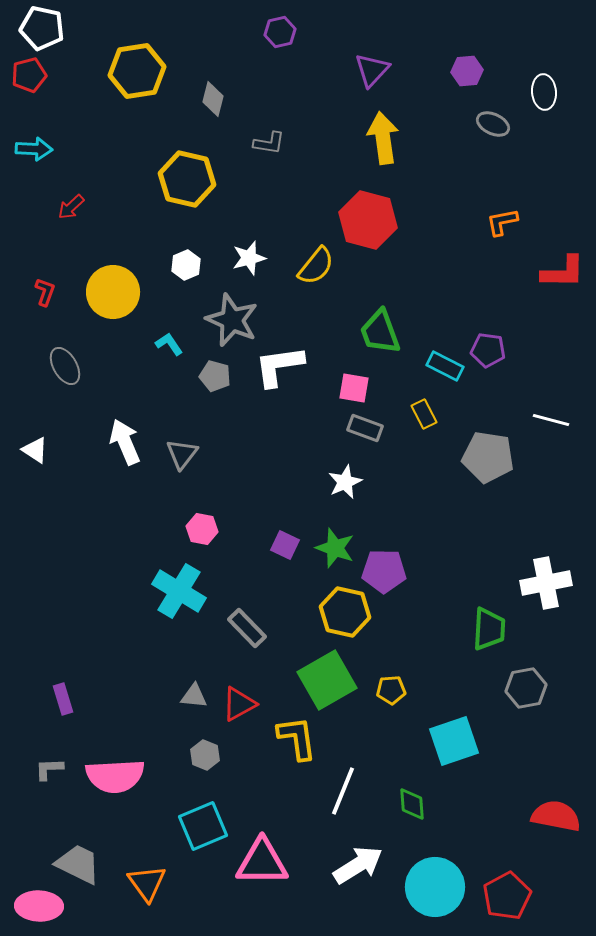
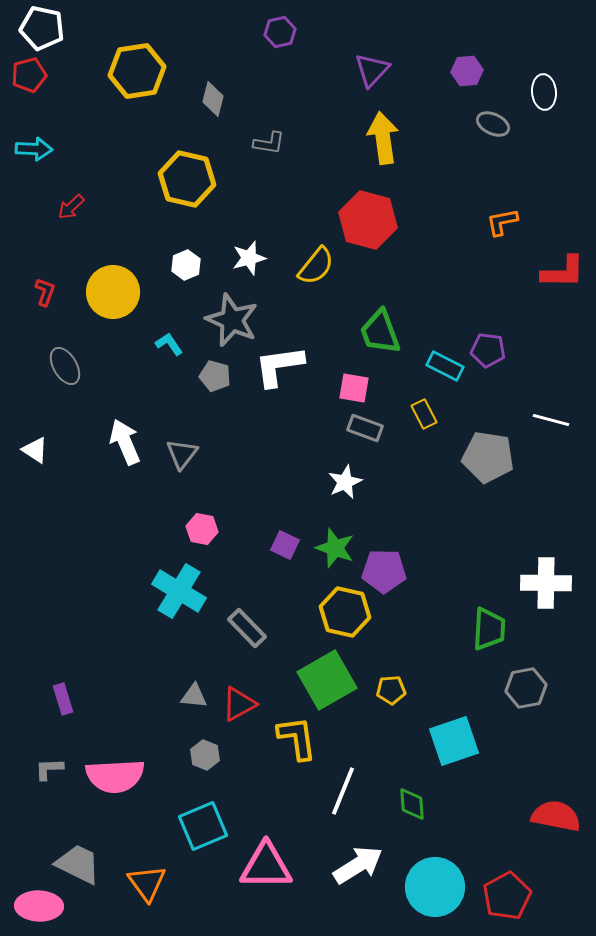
white cross at (546, 583): rotated 12 degrees clockwise
pink triangle at (262, 862): moved 4 px right, 4 px down
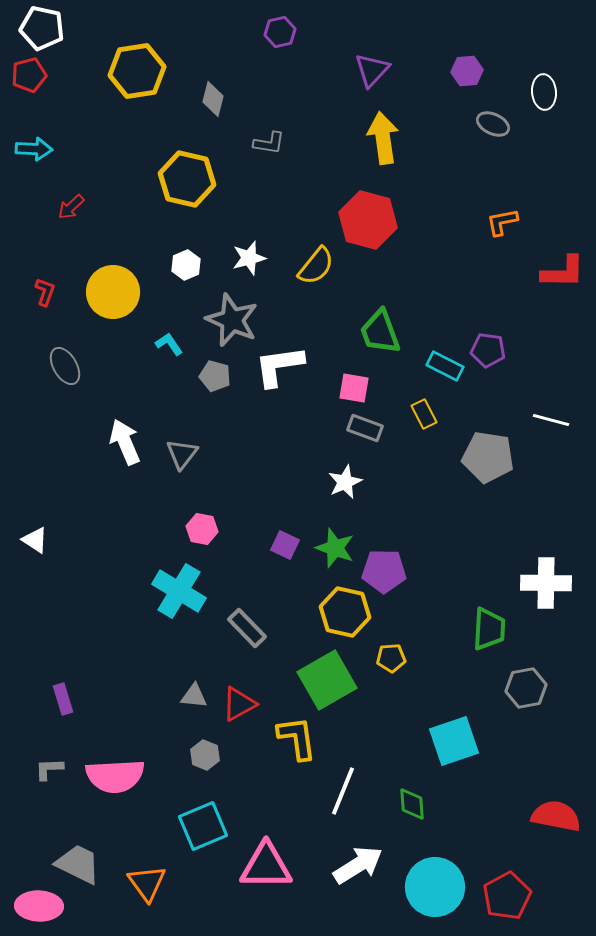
white triangle at (35, 450): moved 90 px down
yellow pentagon at (391, 690): moved 32 px up
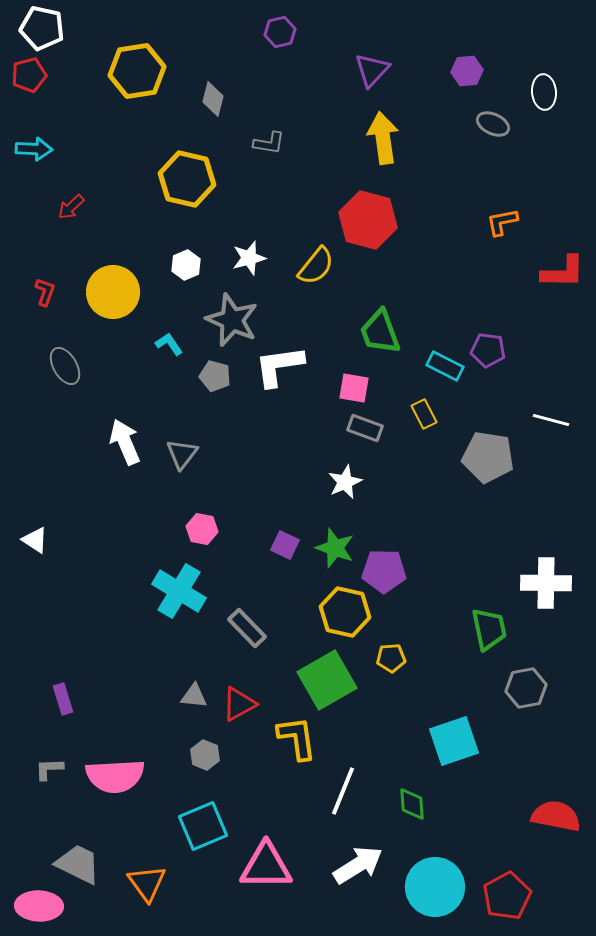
green trapezoid at (489, 629): rotated 15 degrees counterclockwise
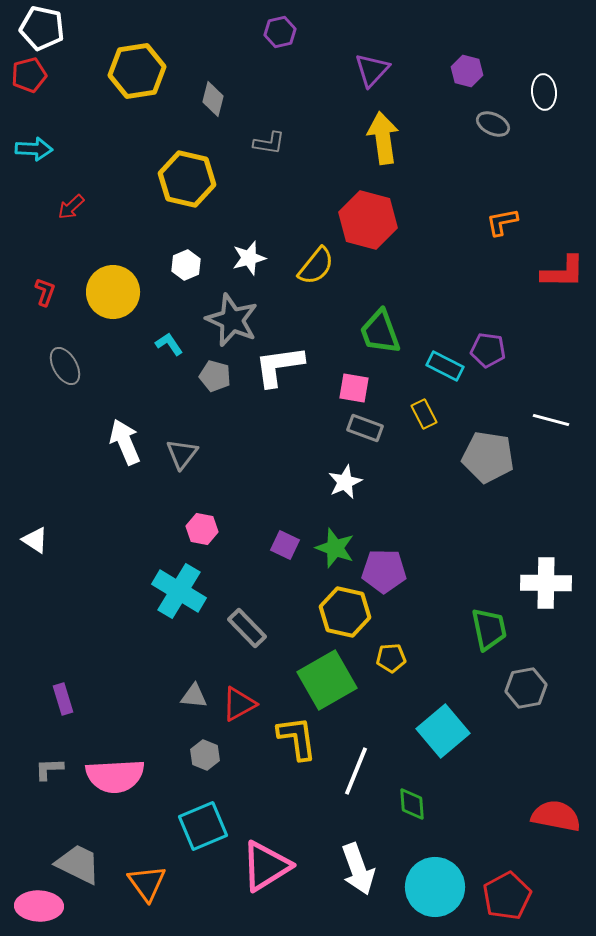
purple hexagon at (467, 71): rotated 20 degrees clockwise
cyan square at (454, 741): moved 11 px left, 10 px up; rotated 21 degrees counterclockwise
white line at (343, 791): moved 13 px right, 20 px up
white arrow at (358, 865): moved 4 px down; rotated 102 degrees clockwise
pink triangle at (266, 866): rotated 32 degrees counterclockwise
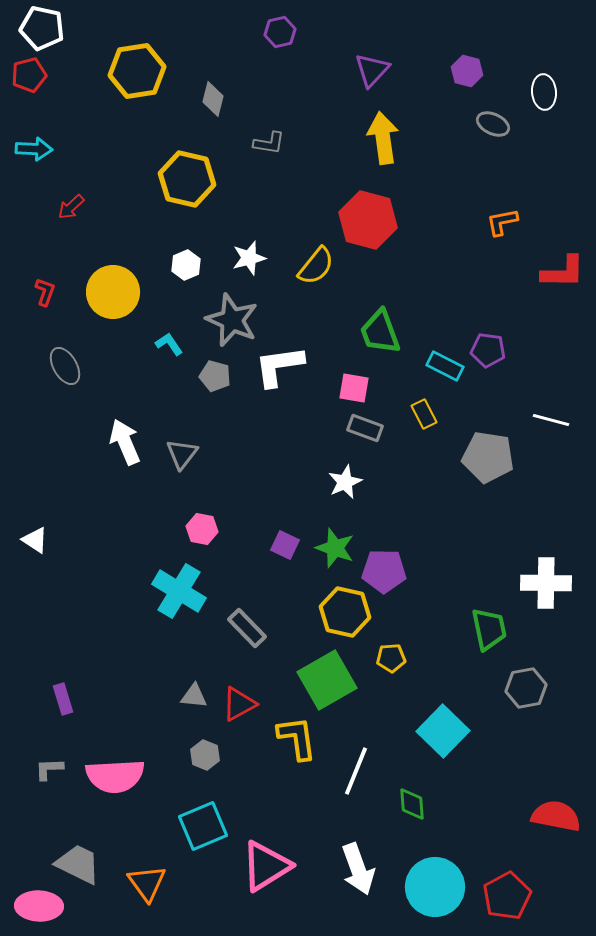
cyan square at (443, 731): rotated 6 degrees counterclockwise
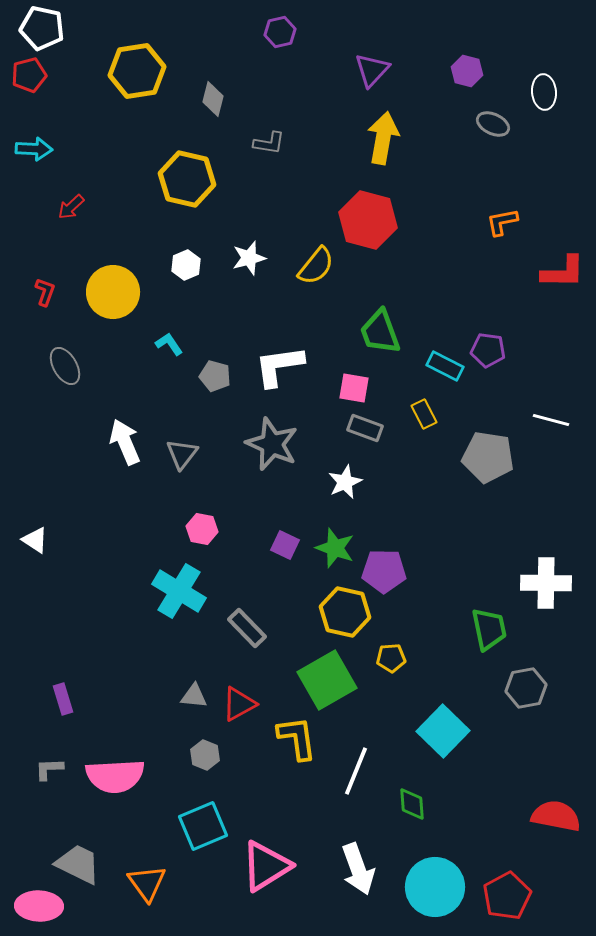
yellow arrow at (383, 138): rotated 18 degrees clockwise
gray star at (232, 320): moved 40 px right, 124 px down
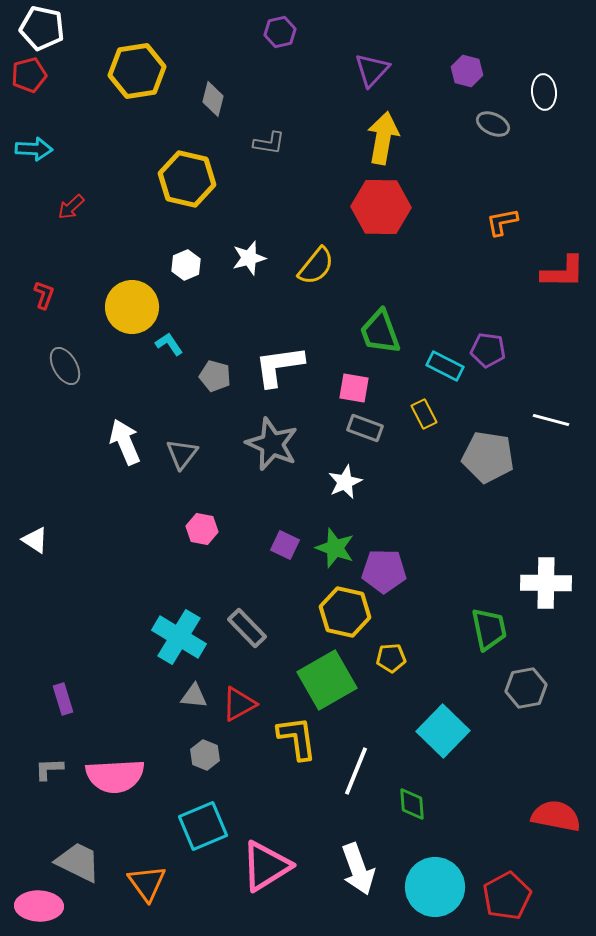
red hexagon at (368, 220): moved 13 px right, 13 px up; rotated 14 degrees counterclockwise
red L-shape at (45, 292): moved 1 px left, 3 px down
yellow circle at (113, 292): moved 19 px right, 15 px down
cyan cross at (179, 591): moved 46 px down
gray trapezoid at (78, 864): moved 2 px up
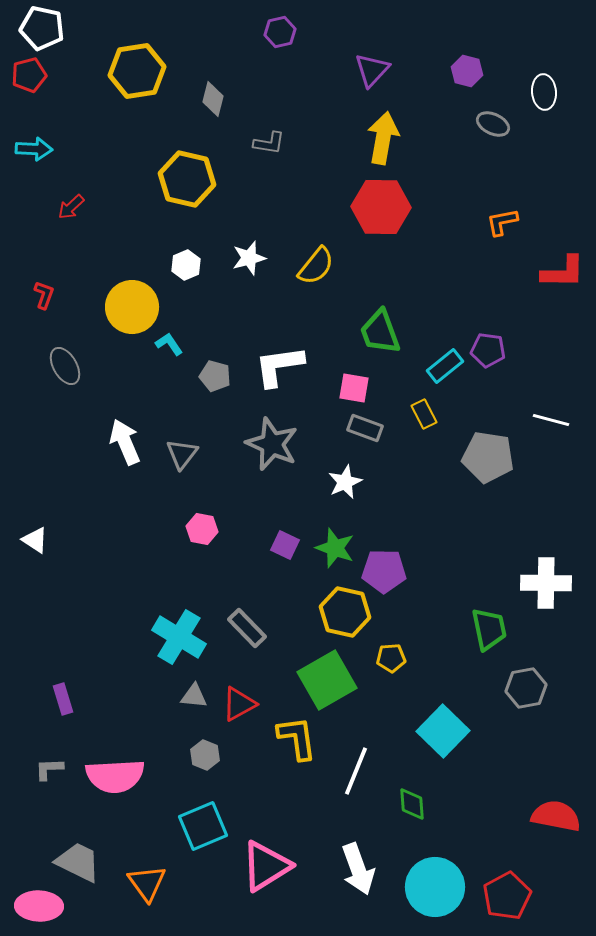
cyan rectangle at (445, 366): rotated 66 degrees counterclockwise
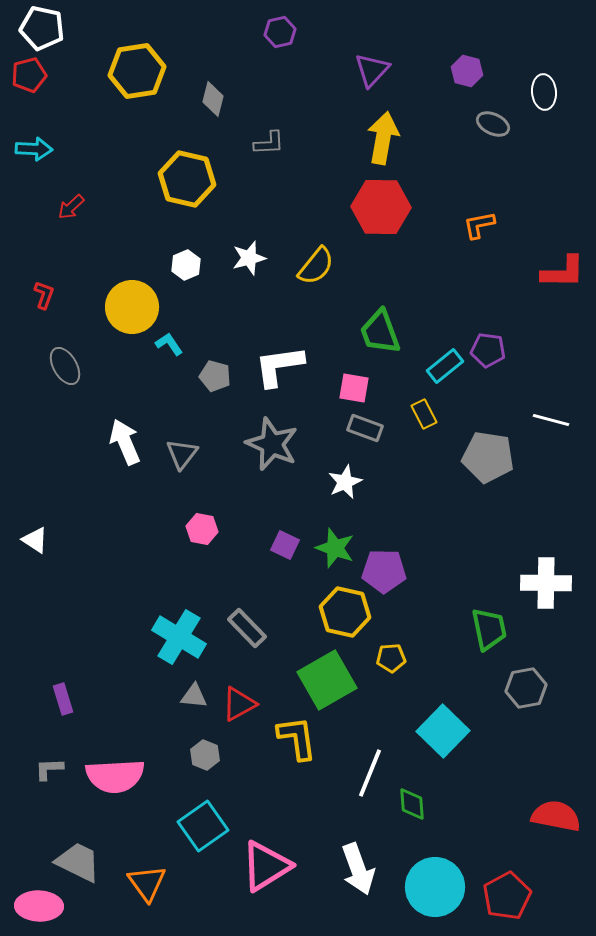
gray L-shape at (269, 143): rotated 12 degrees counterclockwise
orange L-shape at (502, 222): moved 23 px left, 3 px down
white line at (356, 771): moved 14 px right, 2 px down
cyan square at (203, 826): rotated 12 degrees counterclockwise
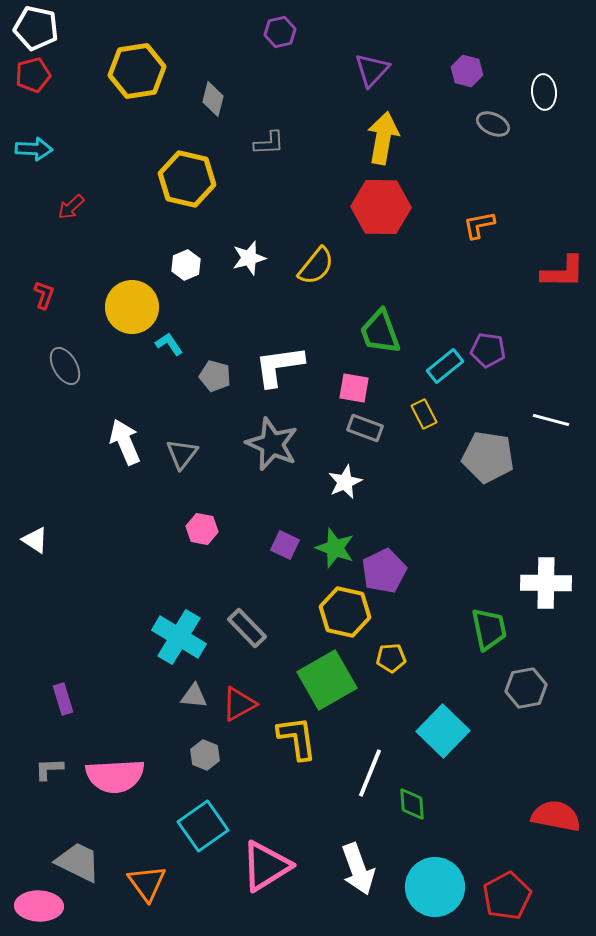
white pentagon at (42, 28): moved 6 px left
red pentagon at (29, 75): moved 4 px right
purple pentagon at (384, 571): rotated 27 degrees counterclockwise
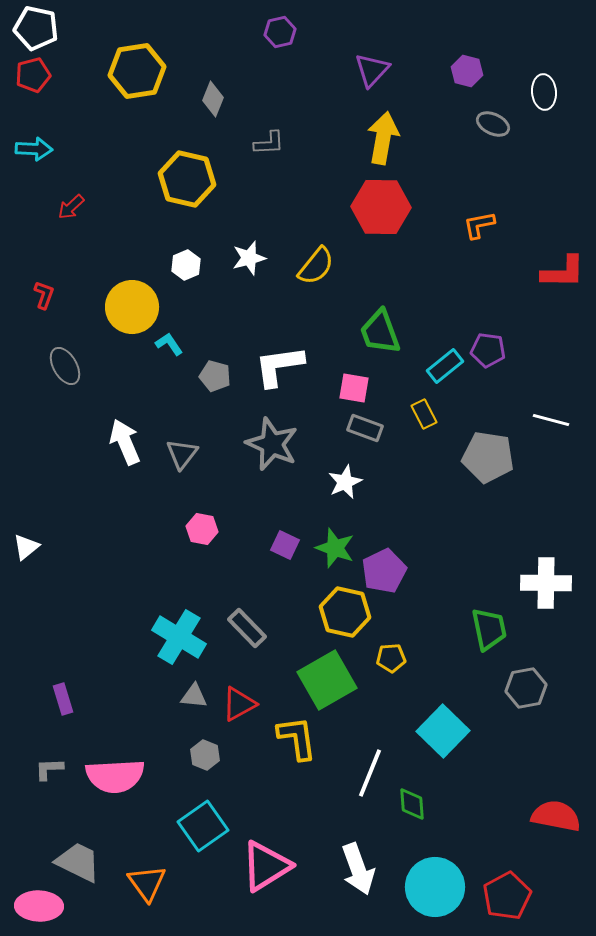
gray diamond at (213, 99): rotated 8 degrees clockwise
white triangle at (35, 540): moved 9 px left, 7 px down; rotated 48 degrees clockwise
